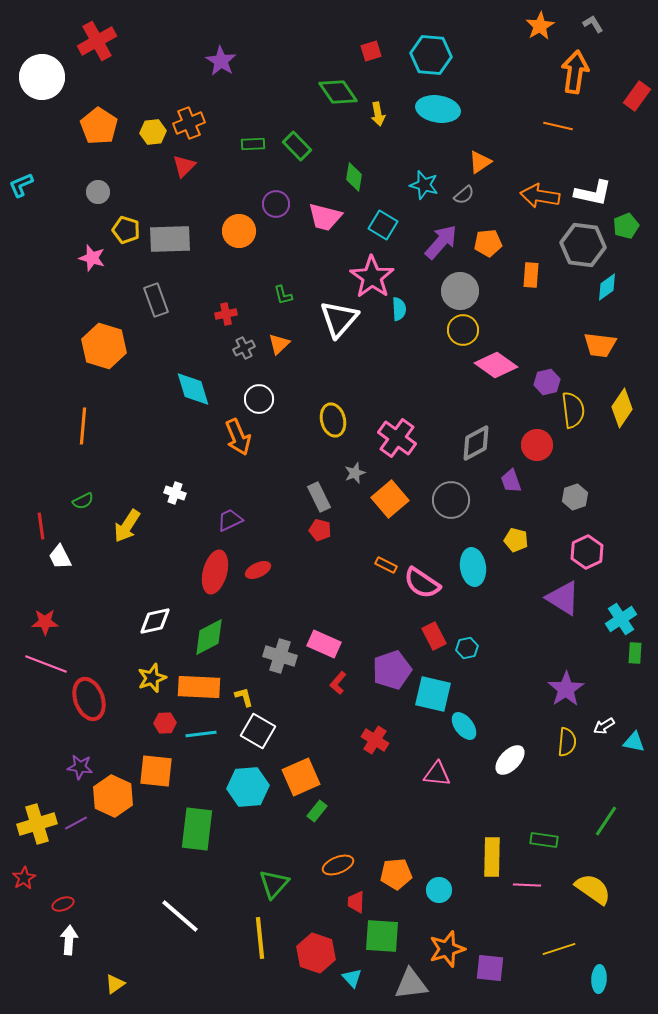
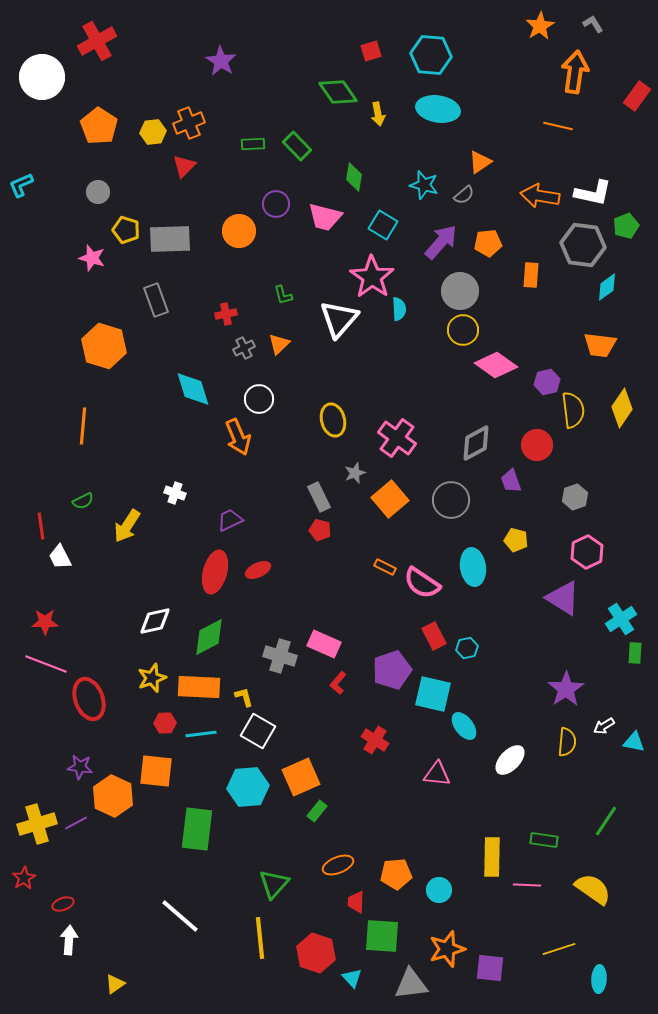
orange rectangle at (386, 565): moved 1 px left, 2 px down
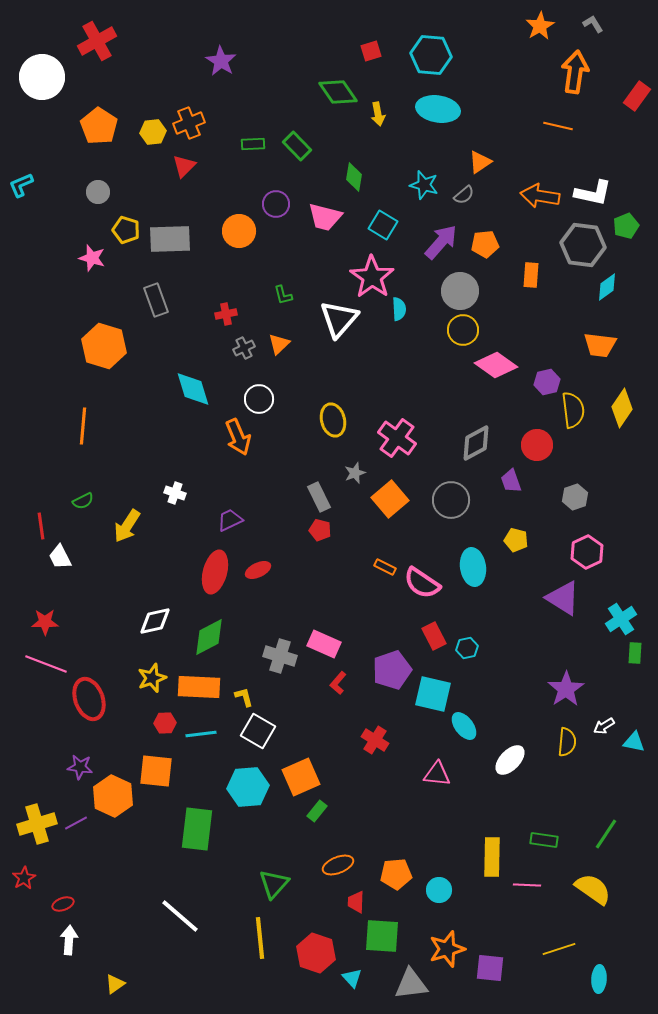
orange pentagon at (488, 243): moved 3 px left, 1 px down
green line at (606, 821): moved 13 px down
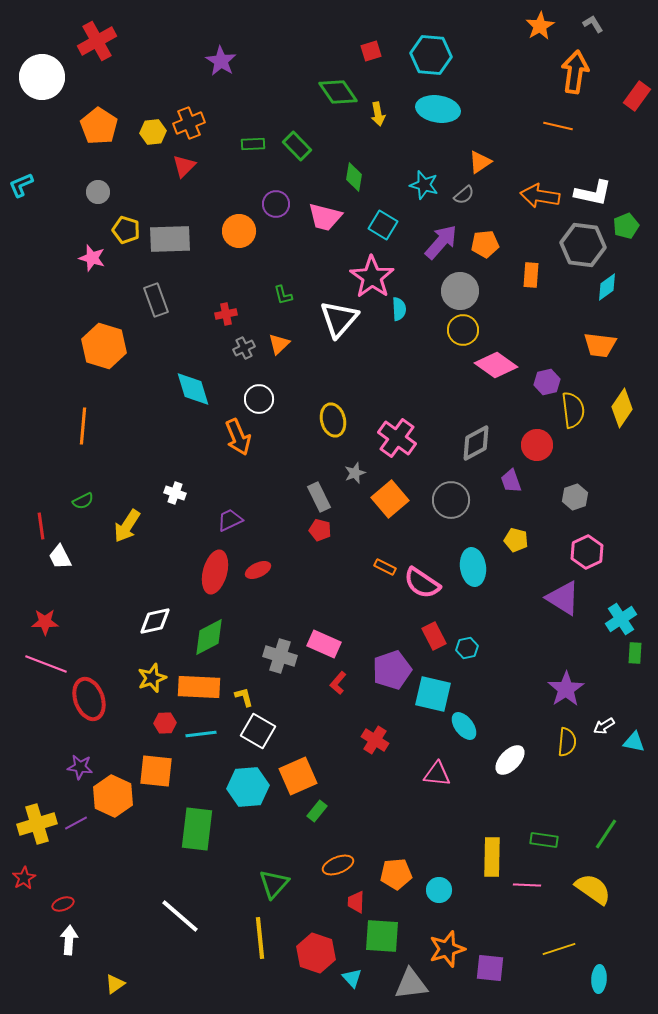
orange square at (301, 777): moved 3 px left, 1 px up
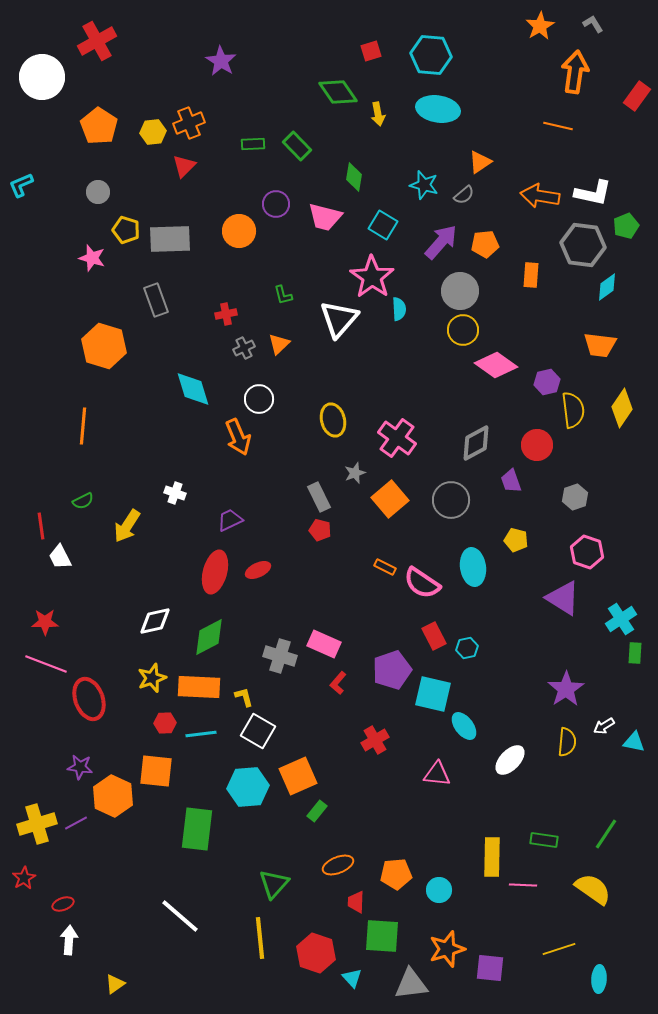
pink hexagon at (587, 552): rotated 16 degrees counterclockwise
red cross at (375, 740): rotated 28 degrees clockwise
pink line at (527, 885): moved 4 px left
